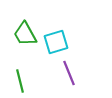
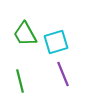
purple line: moved 6 px left, 1 px down
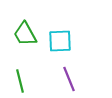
cyan square: moved 4 px right, 1 px up; rotated 15 degrees clockwise
purple line: moved 6 px right, 5 px down
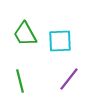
purple line: rotated 60 degrees clockwise
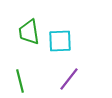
green trapezoid: moved 4 px right, 2 px up; rotated 20 degrees clockwise
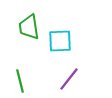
green trapezoid: moved 5 px up
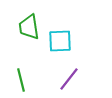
green line: moved 1 px right, 1 px up
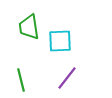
purple line: moved 2 px left, 1 px up
